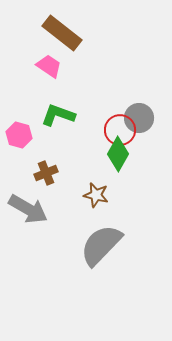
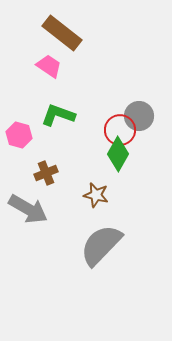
gray circle: moved 2 px up
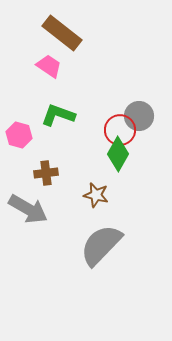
brown cross: rotated 15 degrees clockwise
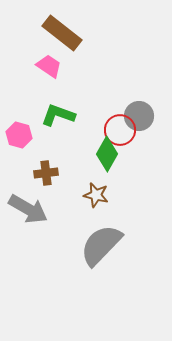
green diamond: moved 11 px left
